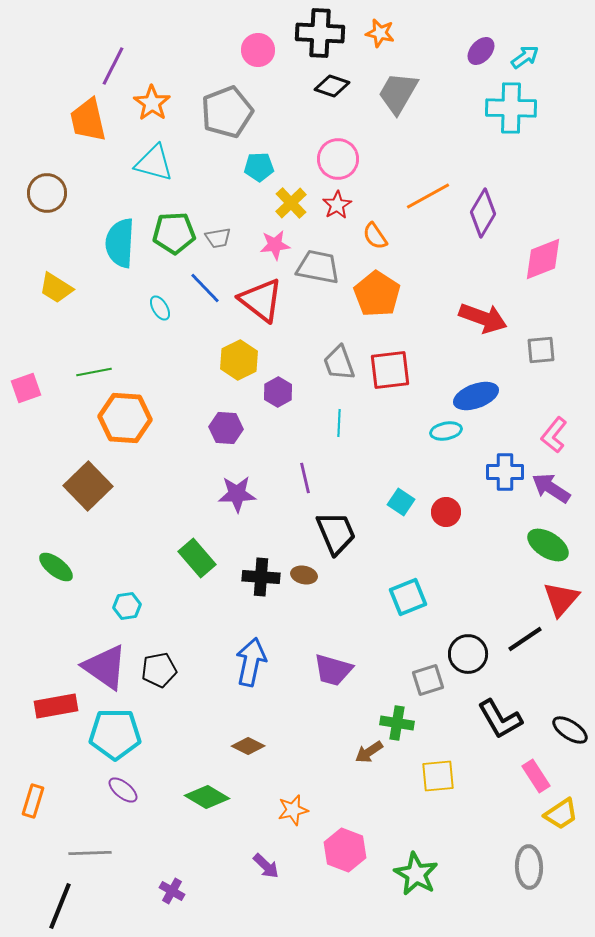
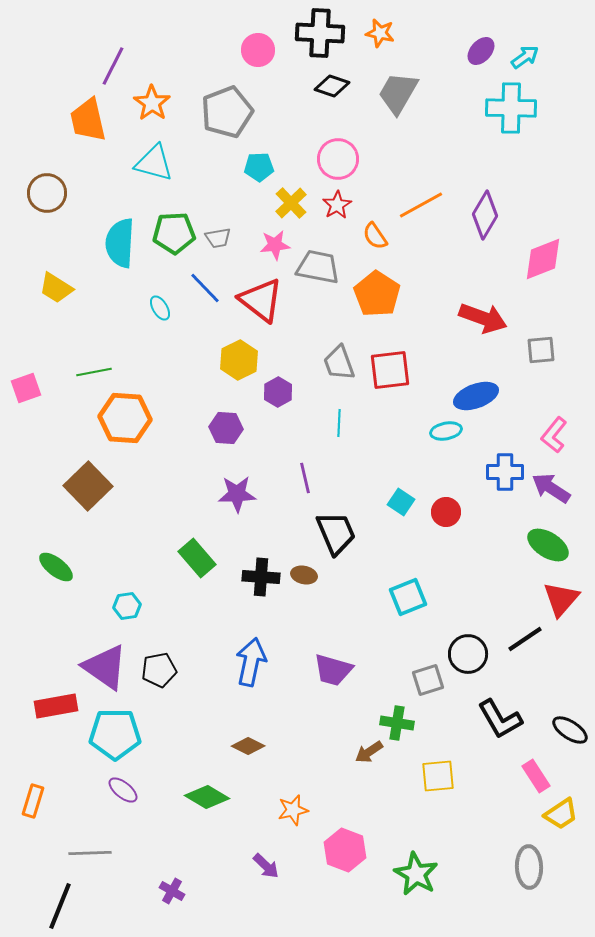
orange line at (428, 196): moved 7 px left, 9 px down
purple diamond at (483, 213): moved 2 px right, 2 px down
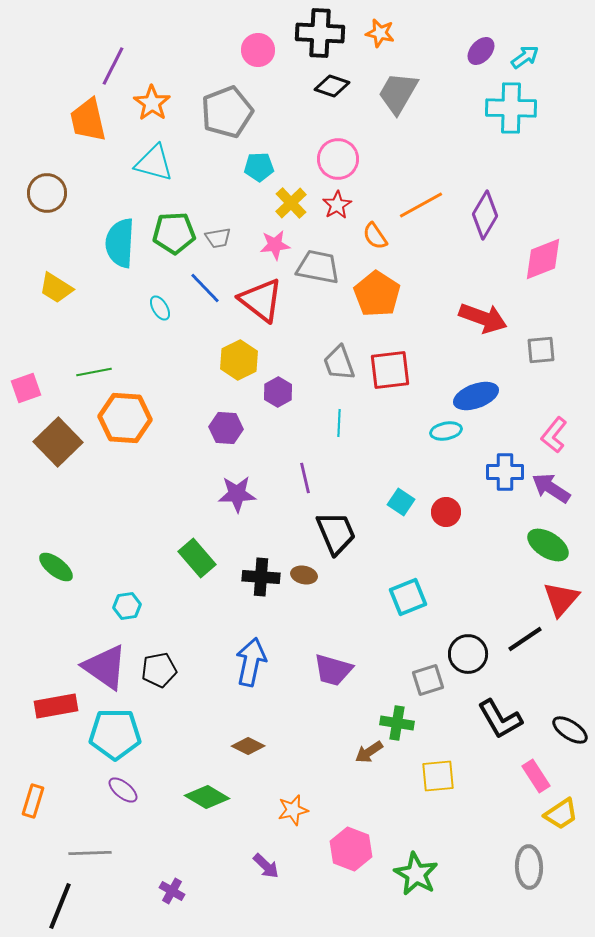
brown square at (88, 486): moved 30 px left, 44 px up
pink hexagon at (345, 850): moved 6 px right, 1 px up
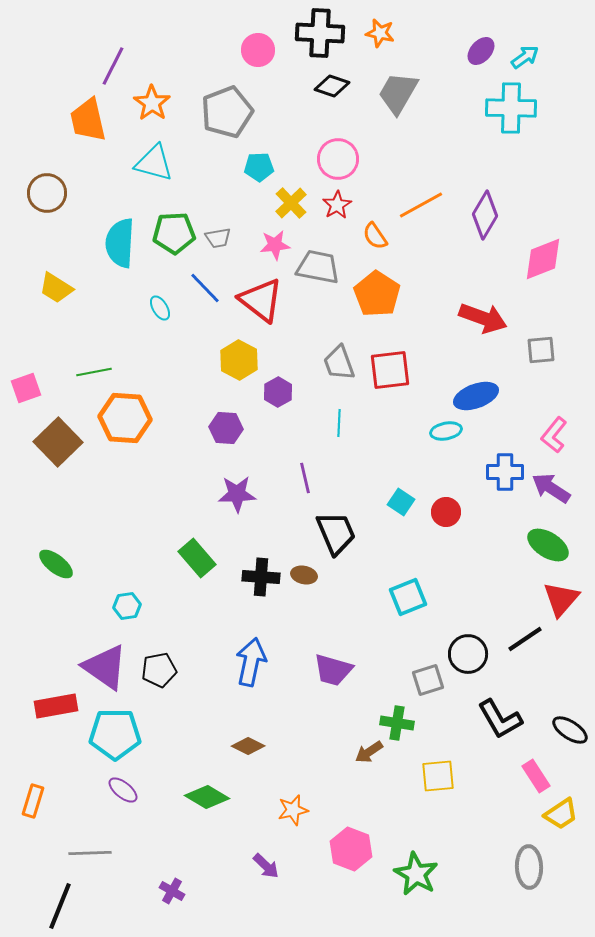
yellow hexagon at (239, 360): rotated 6 degrees counterclockwise
green ellipse at (56, 567): moved 3 px up
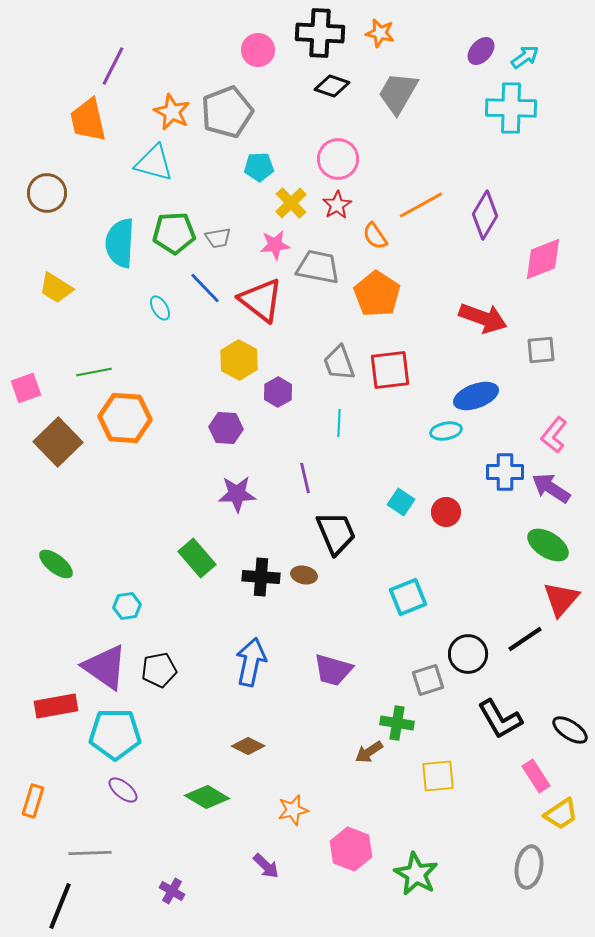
orange star at (152, 103): moved 20 px right, 9 px down; rotated 9 degrees counterclockwise
gray ellipse at (529, 867): rotated 12 degrees clockwise
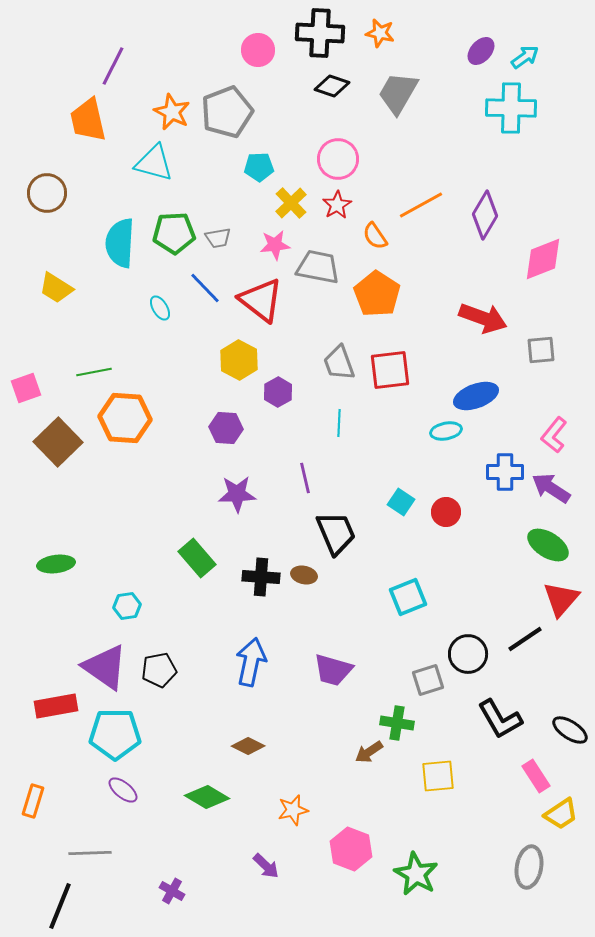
green ellipse at (56, 564): rotated 45 degrees counterclockwise
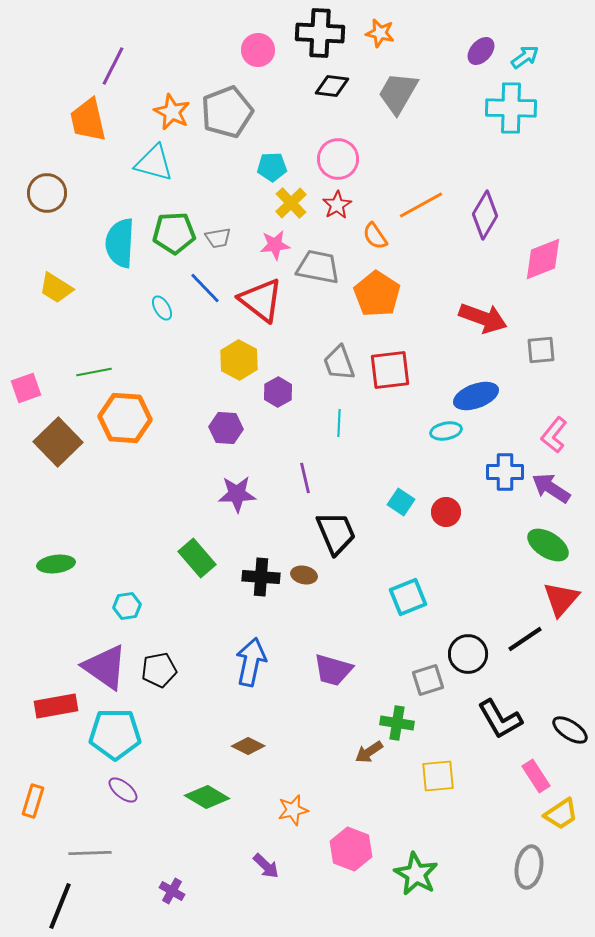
black diamond at (332, 86): rotated 12 degrees counterclockwise
cyan pentagon at (259, 167): moved 13 px right
cyan ellipse at (160, 308): moved 2 px right
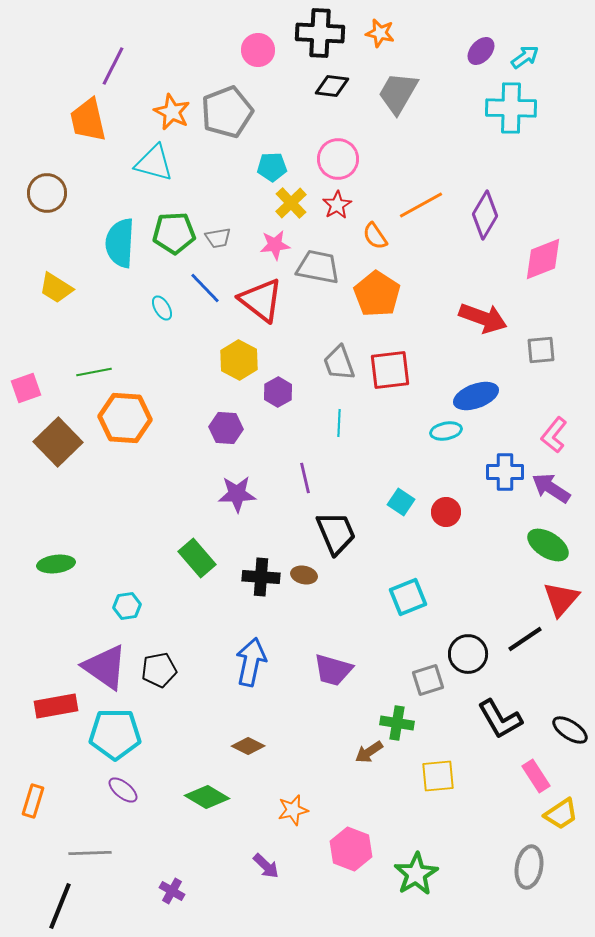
green star at (416, 874): rotated 12 degrees clockwise
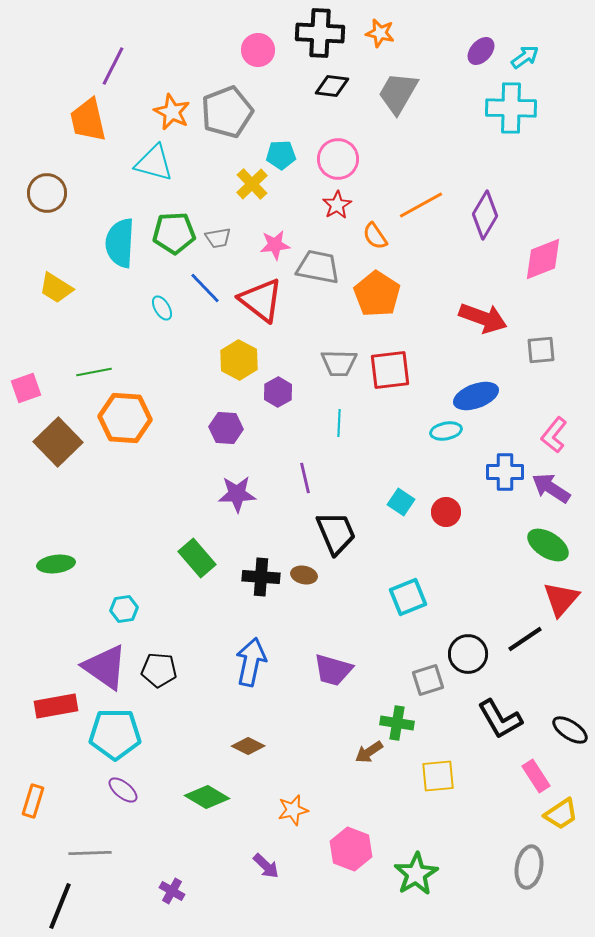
cyan pentagon at (272, 167): moved 9 px right, 12 px up
yellow cross at (291, 203): moved 39 px left, 19 px up
gray trapezoid at (339, 363): rotated 69 degrees counterclockwise
cyan hexagon at (127, 606): moved 3 px left, 3 px down
black pentagon at (159, 670): rotated 16 degrees clockwise
